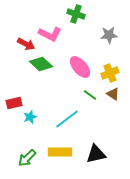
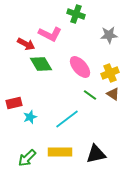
green diamond: rotated 15 degrees clockwise
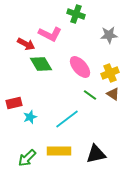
yellow rectangle: moved 1 px left, 1 px up
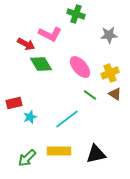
brown triangle: moved 2 px right
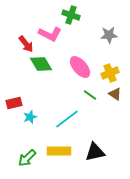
green cross: moved 5 px left, 1 px down
red arrow: rotated 24 degrees clockwise
black triangle: moved 1 px left, 2 px up
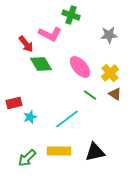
yellow cross: rotated 18 degrees counterclockwise
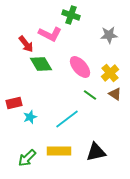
black triangle: moved 1 px right
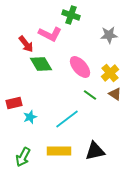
black triangle: moved 1 px left, 1 px up
green arrow: moved 4 px left, 1 px up; rotated 18 degrees counterclockwise
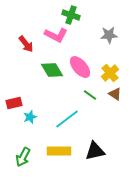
pink L-shape: moved 6 px right, 1 px down
green diamond: moved 11 px right, 6 px down
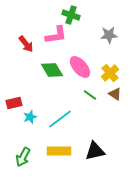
pink L-shape: rotated 35 degrees counterclockwise
cyan line: moved 7 px left
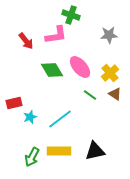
red arrow: moved 3 px up
green arrow: moved 9 px right
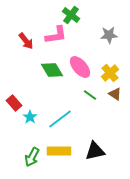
green cross: rotated 18 degrees clockwise
red rectangle: rotated 63 degrees clockwise
cyan star: rotated 16 degrees counterclockwise
